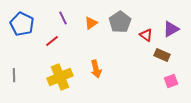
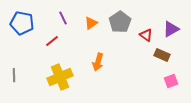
blue pentagon: moved 1 px up; rotated 15 degrees counterclockwise
orange arrow: moved 2 px right, 7 px up; rotated 30 degrees clockwise
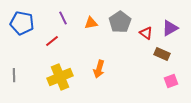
orange triangle: rotated 24 degrees clockwise
purple triangle: moved 1 px left, 1 px up
red triangle: moved 2 px up
brown rectangle: moved 1 px up
orange arrow: moved 1 px right, 7 px down
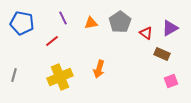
gray line: rotated 16 degrees clockwise
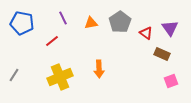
purple triangle: rotated 36 degrees counterclockwise
orange arrow: rotated 18 degrees counterclockwise
gray line: rotated 16 degrees clockwise
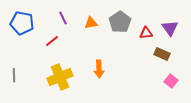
red triangle: rotated 40 degrees counterclockwise
gray line: rotated 32 degrees counterclockwise
pink square: rotated 32 degrees counterclockwise
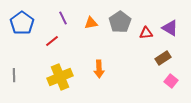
blue pentagon: rotated 25 degrees clockwise
purple triangle: rotated 24 degrees counterclockwise
brown rectangle: moved 1 px right, 4 px down; rotated 56 degrees counterclockwise
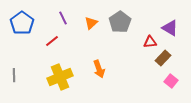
orange triangle: rotated 32 degrees counterclockwise
red triangle: moved 4 px right, 9 px down
brown rectangle: rotated 14 degrees counterclockwise
orange arrow: rotated 18 degrees counterclockwise
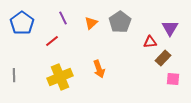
purple triangle: rotated 30 degrees clockwise
pink square: moved 2 px right, 2 px up; rotated 32 degrees counterclockwise
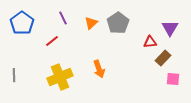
gray pentagon: moved 2 px left, 1 px down
